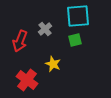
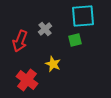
cyan square: moved 5 px right
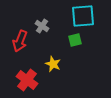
gray cross: moved 3 px left, 3 px up; rotated 16 degrees counterclockwise
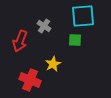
gray cross: moved 2 px right
green square: rotated 16 degrees clockwise
yellow star: rotated 21 degrees clockwise
red cross: moved 3 px right; rotated 15 degrees counterclockwise
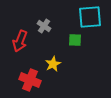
cyan square: moved 7 px right, 1 px down
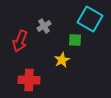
cyan square: moved 2 px down; rotated 35 degrees clockwise
gray cross: rotated 24 degrees clockwise
yellow star: moved 9 px right, 4 px up
red cross: moved 1 px left; rotated 20 degrees counterclockwise
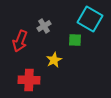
yellow star: moved 8 px left
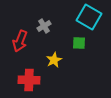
cyan square: moved 1 px left, 2 px up
green square: moved 4 px right, 3 px down
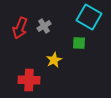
red arrow: moved 13 px up
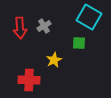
red arrow: rotated 25 degrees counterclockwise
